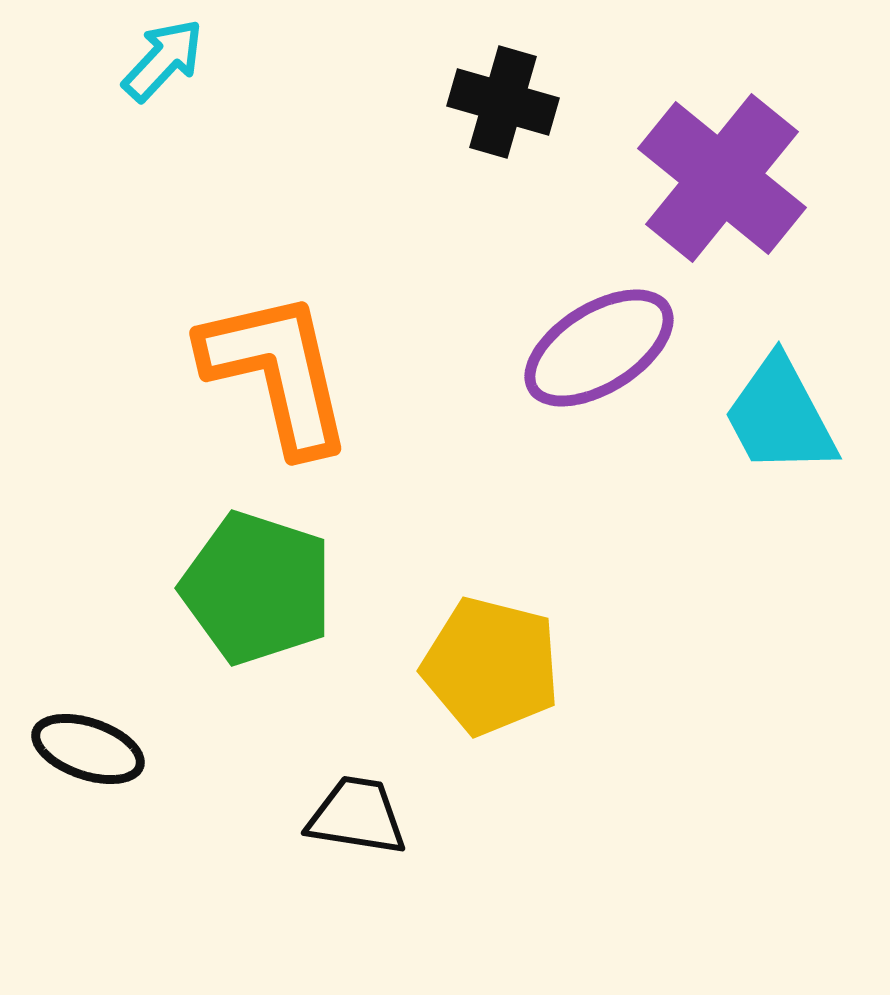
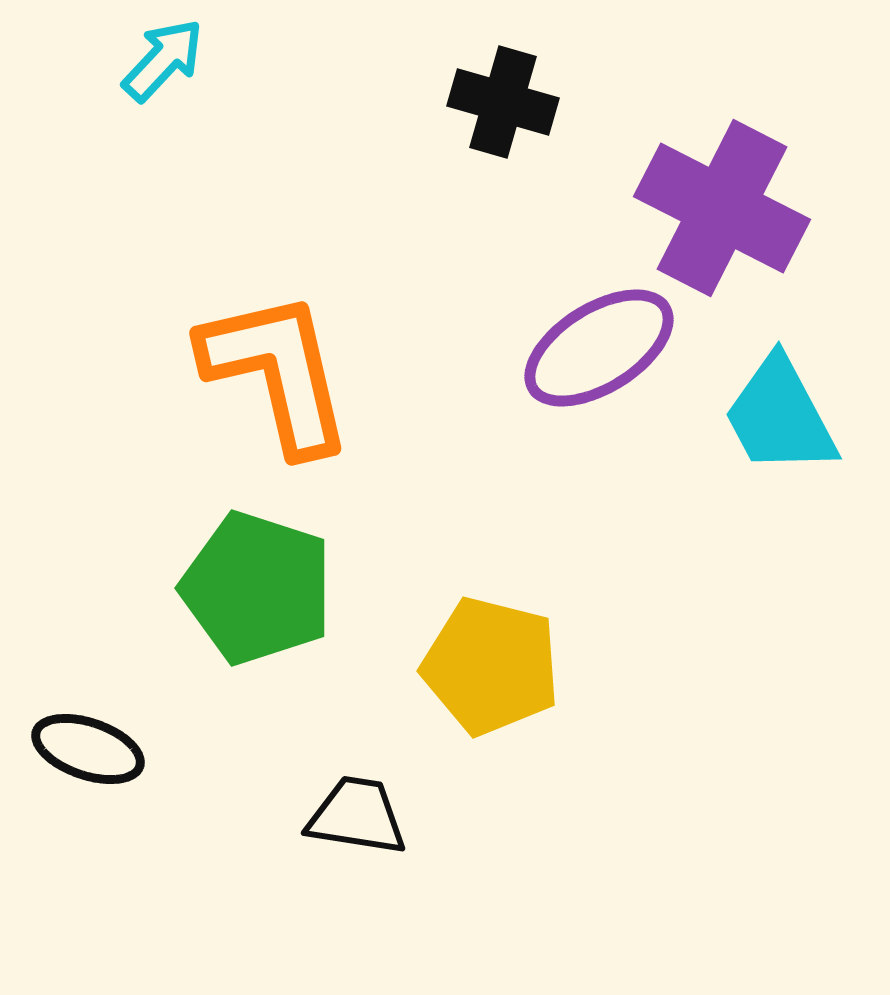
purple cross: moved 30 px down; rotated 12 degrees counterclockwise
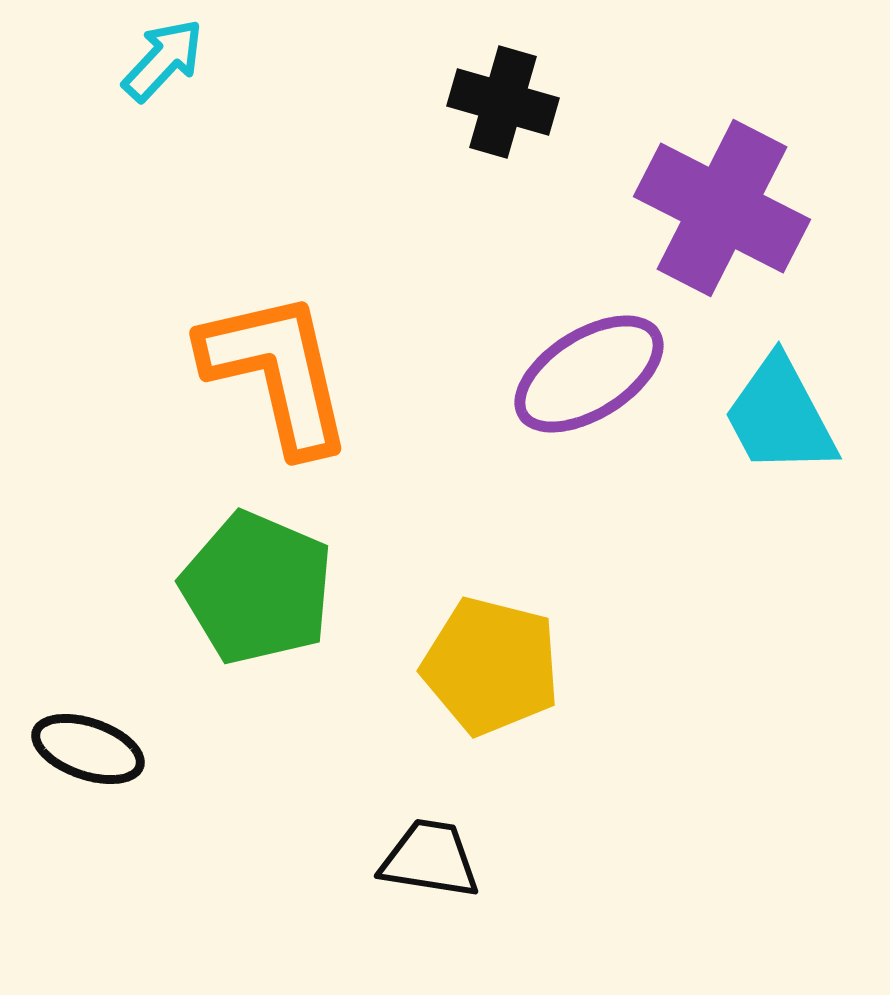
purple ellipse: moved 10 px left, 26 px down
green pentagon: rotated 5 degrees clockwise
black trapezoid: moved 73 px right, 43 px down
